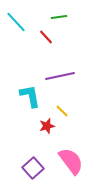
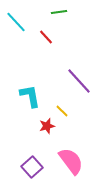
green line: moved 5 px up
purple line: moved 19 px right, 5 px down; rotated 60 degrees clockwise
purple square: moved 1 px left, 1 px up
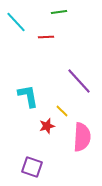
red line: rotated 49 degrees counterclockwise
cyan L-shape: moved 2 px left
pink semicircle: moved 11 px right, 24 px up; rotated 40 degrees clockwise
purple square: rotated 30 degrees counterclockwise
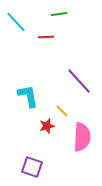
green line: moved 2 px down
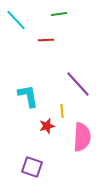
cyan line: moved 2 px up
red line: moved 3 px down
purple line: moved 1 px left, 3 px down
yellow line: rotated 40 degrees clockwise
